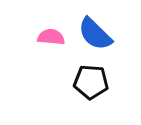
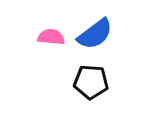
blue semicircle: rotated 81 degrees counterclockwise
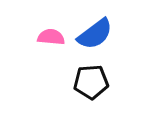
black pentagon: rotated 8 degrees counterclockwise
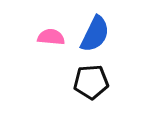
blue semicircle: rotated 27 degrees counterclockwise
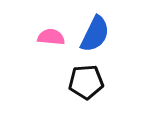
black pentagon: moved 5 px left
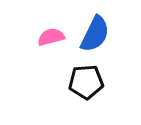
pink semicircle: rotated 20 degrees counterclockwise
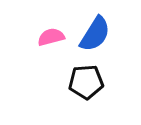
blue semicircle: rotated 6 degrees clockwise
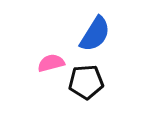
pink semicircle: moved 26 px down
